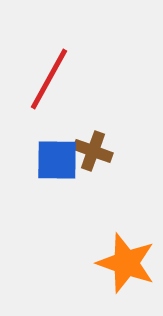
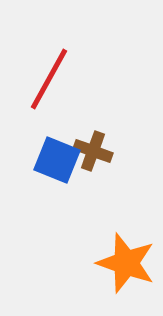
blue square: rotated 21 degrees clockwise
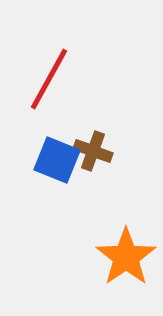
orange star: moved 6 px up; rotated 18 degrees clockwise
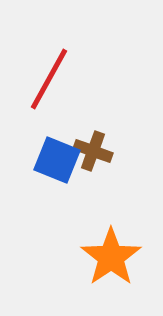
orange star: moved 15 px left
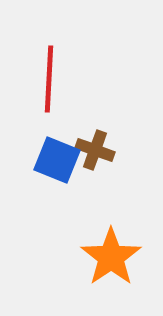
red line: rotated 26 degrees counterclockwise
brown cross: moved 2 px right, 1 px up
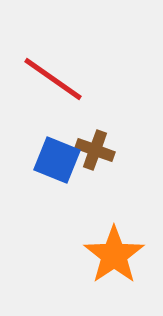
red line: moved 4 px right; rotated 58 degrees counterclockwise
orange star: moved 3 px right, 2 px up
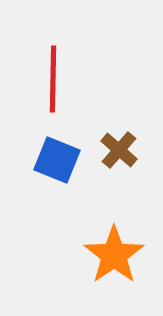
red line: rotated 56 degrees clockwise
brown cross: moved 24 px right; rotated 21 degrees clockwise
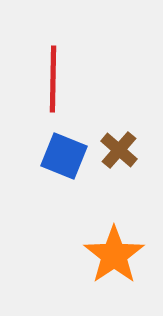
blue square: moved 7 px right, 4 px up
